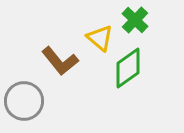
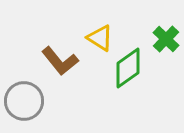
green cross: moved 31 px right, 19 px down
yellow triangle: rotated 8 degrees counterclockwise
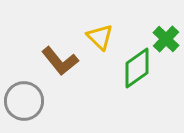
yellow triangle: moved 1 px up; rotated 12 degrees clockwise
green diamond: moved 9 px right
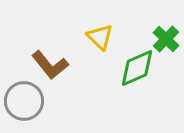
brown L-shape: moved 10 px left, 4 px down
green diamond: rotated 12 degrees clockwise
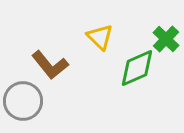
gray circle: moved 1 px left
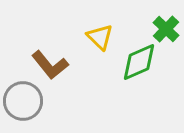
green cross: moved 10 px up
green diamond: moved 2 px right, 6 px up
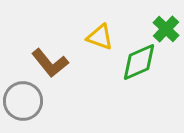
yellow triangle: rotated 24 degrees counterclockwise
brown L-shape: moved 2 px up
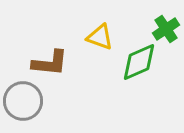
green cross: rotated 12 degrees clockwise
brown L-shape: rotated 45 degrees counterclockwise
